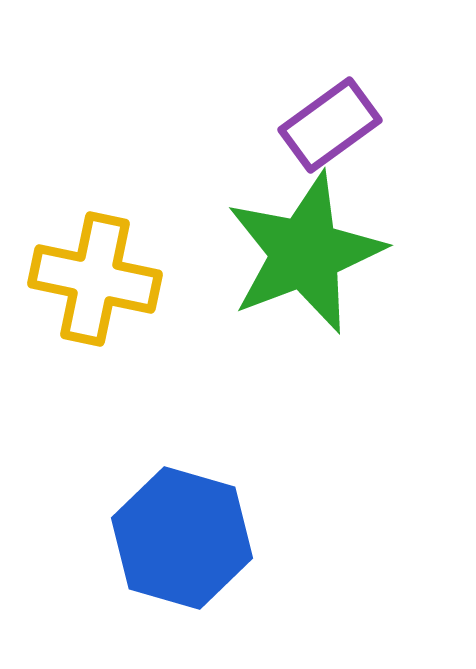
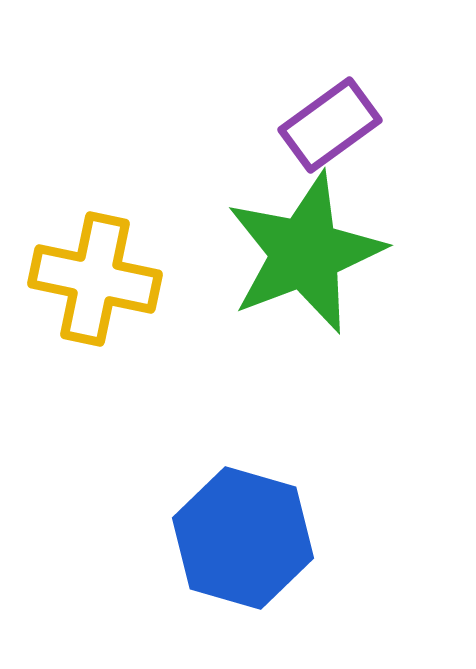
blue hexagon: moved 61 px right
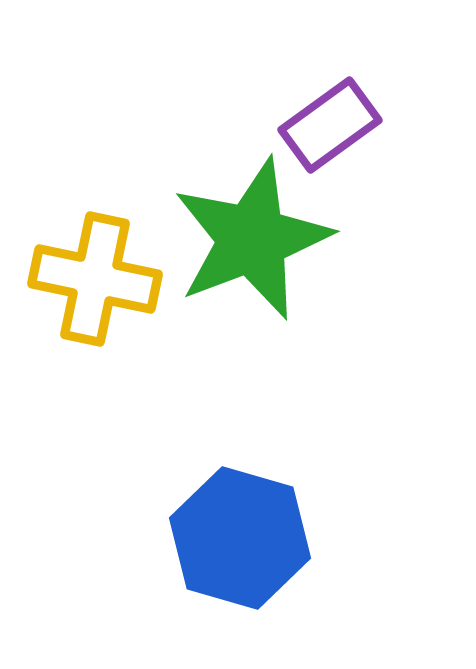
green star: moved 53 px left, 14 px up
blue hexagon: moved 3 px left
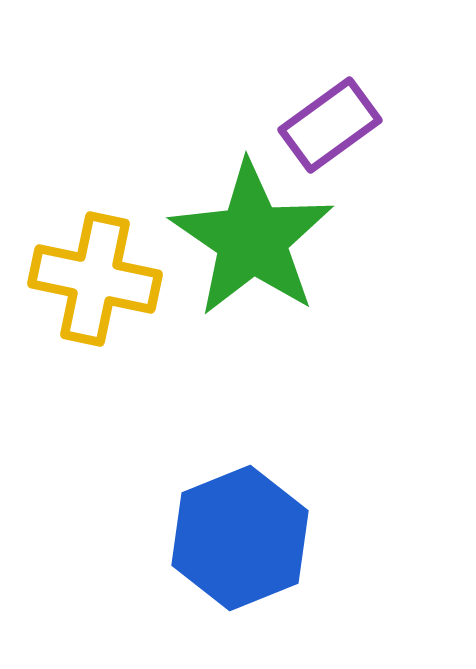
green star: rotated 17 degrees counterclockwise
blue hexagon: rotated 22 degrees clockwise
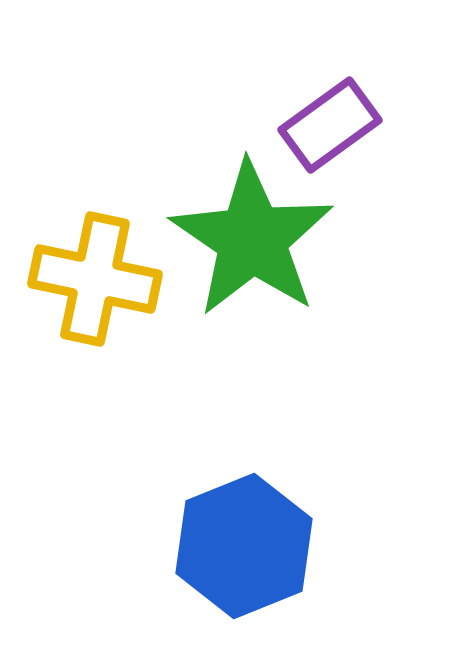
blue hexagon: moved 4 px right, 8 px down
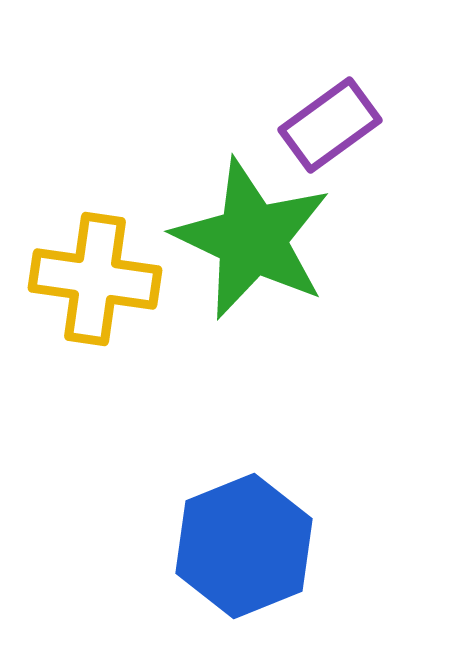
green star: rotated 9 degrees counterclockwise
yellow cross: rotated 4 degrees counterclockwise
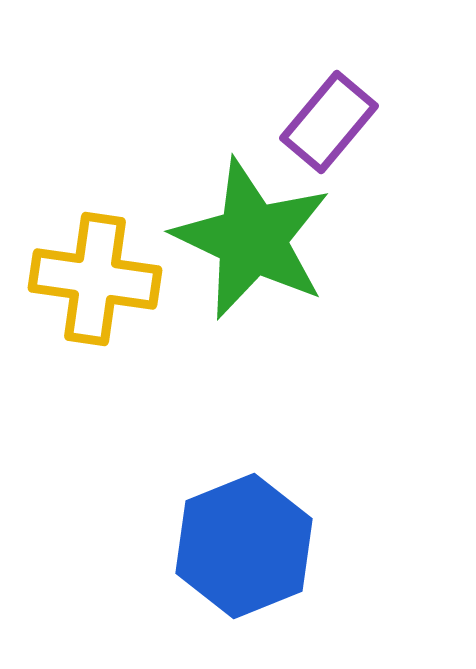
purple rectangle: moved 1 px left, 3 px up; rotated 14 degrees counterclockwise
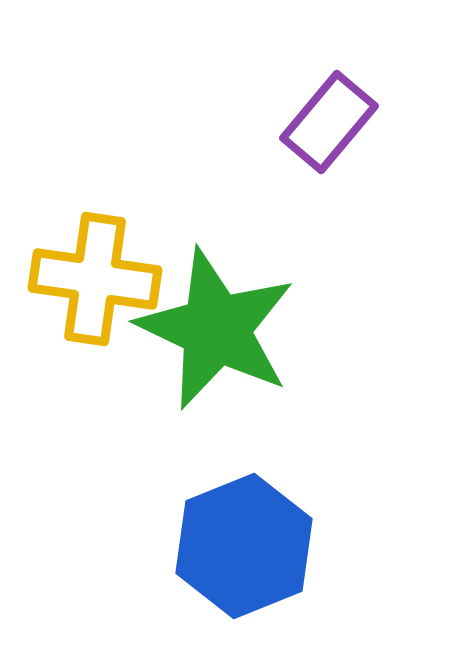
green star: moved 36 px left, 90 px down
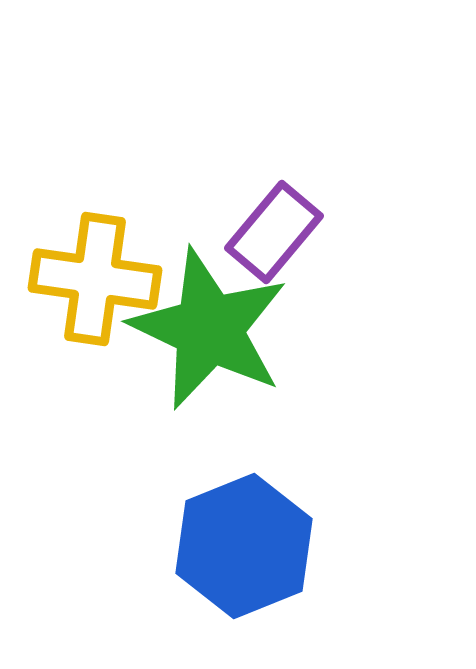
purple rectangle: moved 55 px left, 110 px down
green star: moved 7 px left
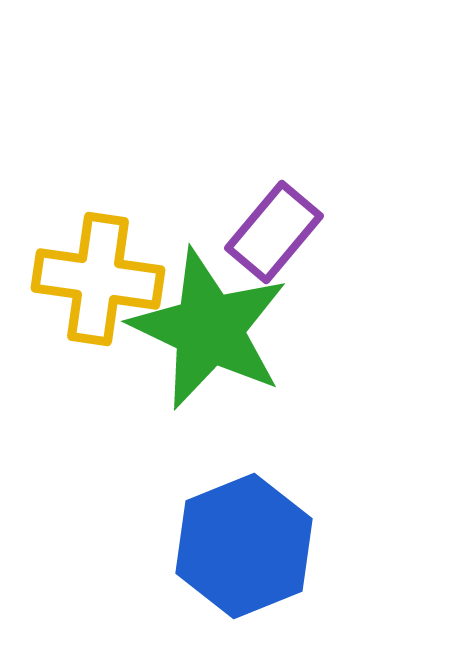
yellow cross: moved 3 px right
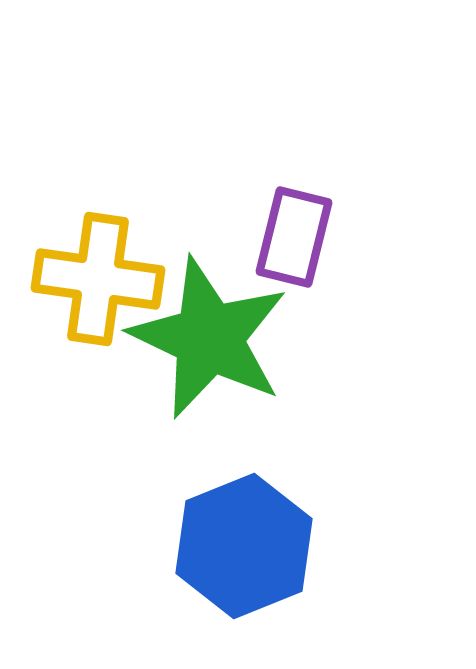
purple rectangle: moved 20 px right, 5 px down; rotated 26 degrees counterclockwise
green star: moved 9 px down
